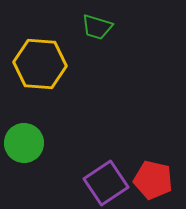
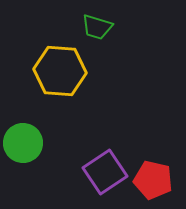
yellow hexagon: moved 20 px right, 7 px down
green circle: moved 1 px left
purple square: moved 1 px left, 11 px up
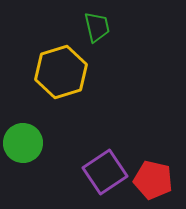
green trapezoid: rotated 120 degrees counterclockwise
yellow hexagon: moved 1 px right, 1 px down; rotated 21 degrees counterclockwise
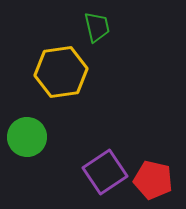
yellow hexagon: rotated 9 degrees clockwise
green circle: moved 4 px right, 6 px up
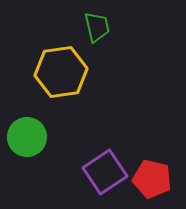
red pentagon: moved 1 px left, 1 px up
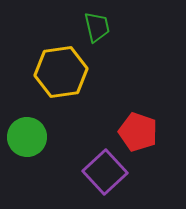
purple square: rotated 9 degrees counterclockwise
red pentagon: moved 14 px left, 47 px up; rotated 6 degrees clockwise
